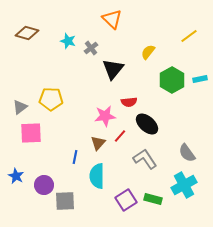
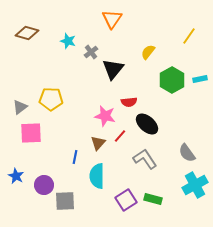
orange triangle: rotated 20 degrees clockwise
yellow line: rotated 18 degrees counterclockwise
gray cross: moved 4 px down
pink star: rotated 20 degrees clockwise
cyan cross: moved 11 px right
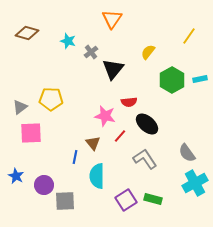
brown triangle: moved 5 px left; rotated 21 degrees counterclockwise
cyan cross: moved 2 px up
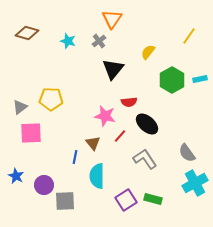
gray cross: moved 8 px right, 11 px up
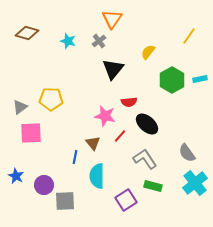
cyan cross: rotated 10 degrees counterclockwise
green rectangle: moved 13 px up
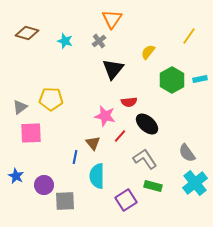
cyan star: moved 3 px left
